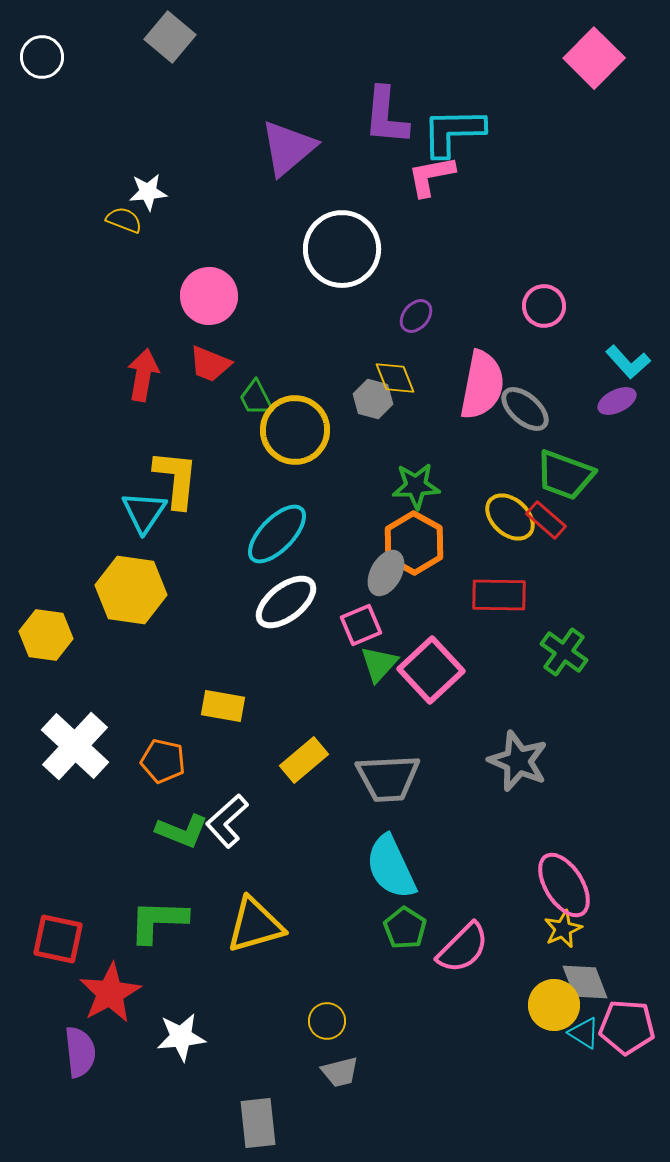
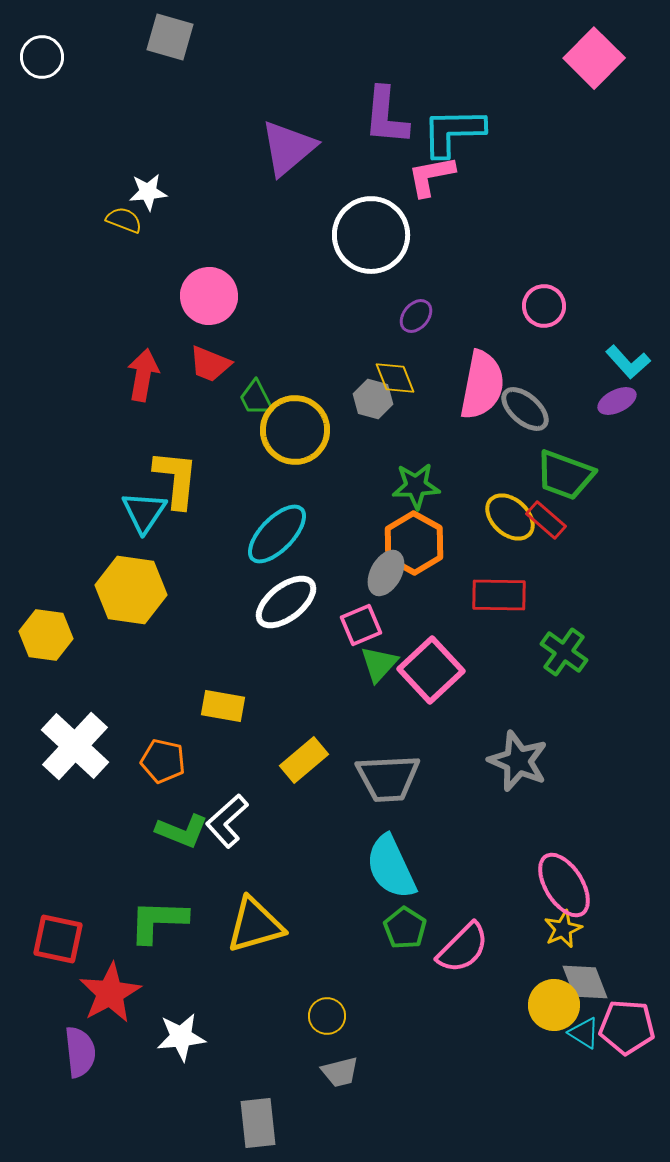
gray square at (170, 37): rotated 24 degrees counterclockwise
white circle at (342, 249): moved 29 px right, 14 px up
yellow circle at (327, 1021): moved 5 px up
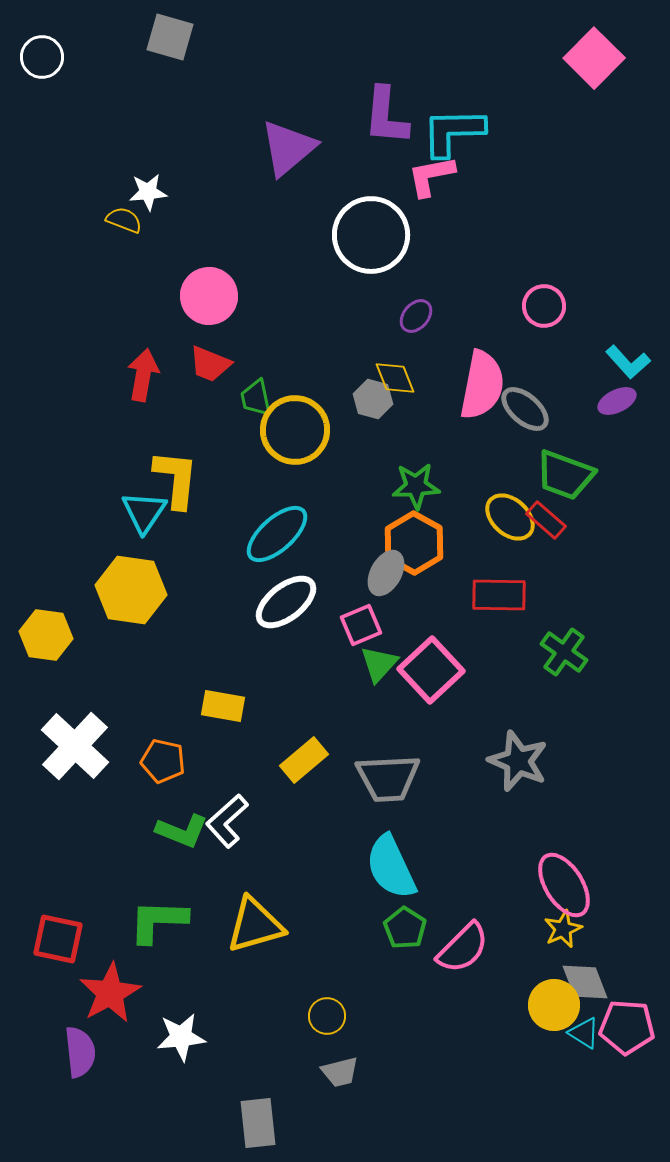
green trapezoid at (256, 398): rotated 15 degrees clockwise
cyan ellipse at (277, 534): rotated 4 degrees clockwise
